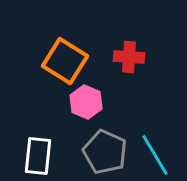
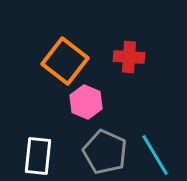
orange square: rotated 6 degrees clockwise
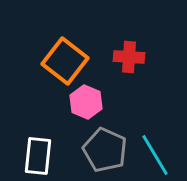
gray pentagon: moved 2 px up
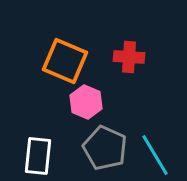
orange square: rotated 15 degrees counterclockwise
gray pentagon: moved 2 px up
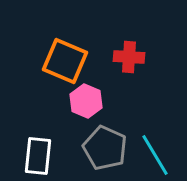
pink hexagon: moved 1 px up
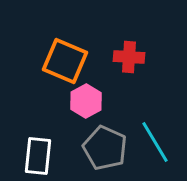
pink hexagon: rotated 8 degrees clockwise
cyan line: moved 13 px up
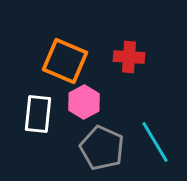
pink hexagon: moved 2 px left, 1 px down
gray pentagon: moved 3 px left
white rectangle: moved 42 px up
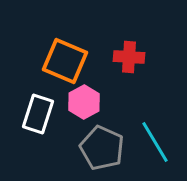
white rectangle: rotated 12 degrees clockwise
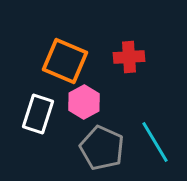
red cross: rotated 8 degrees counterclockwise
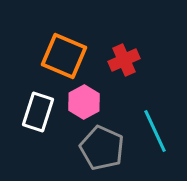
red cross: moved 5 px left, 3 px down; rotated 20 degrees counterclockwise
orange square: moved 1 px left, 5 px up
white rectangle: moved 2 px up
cyan line: moved 11 px up; rotated 6 degrees clockwise
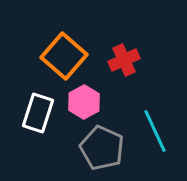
orange square: rotated 18 degrees clockwise
white rectangle: moved 1 px down
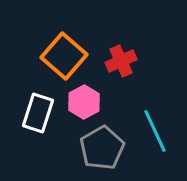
red cross: moved 3 px left, 1 px down
gray pentagon: rotated 18 degrees clockwise
